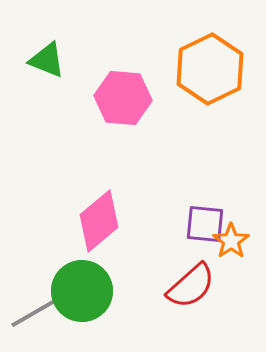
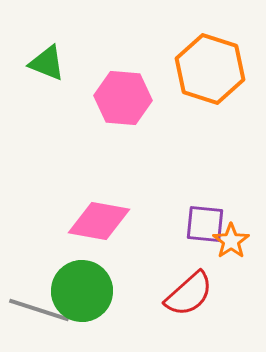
green triangle: moved 3 px down
orange hexagon: rotated 16 degrees counterclockwise
pink diamond: rotated 50 degrees clockwise
red semicircle: moved 2 px left, 8 px down
gray line: rotated 48 degrees clockwise
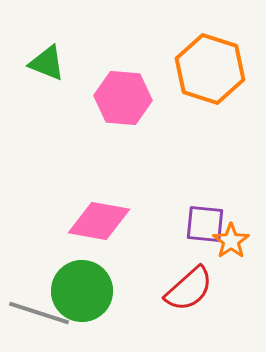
red semicircle: moved 5 px up
gray line: moved 3 px down
